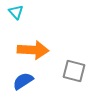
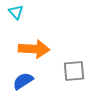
orange arrow: moved 1 px right, 1 px up
gray square: rotated 20 degrees counterclockwise
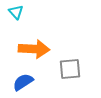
gray square: moved 4 px left, 2 px up
blue semicircle: moved 1 px down
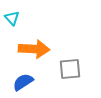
cyan triangle: moved 4 px left, 6 px down
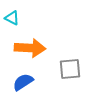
cyan triangle: rotated 21 degrees counterclockwise
orange arrow: moved 4 px left, 1 px up
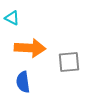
gray square: moved 1 px left, 7 px up
blue semicircle: rotated 65 degrees counterclockwise
